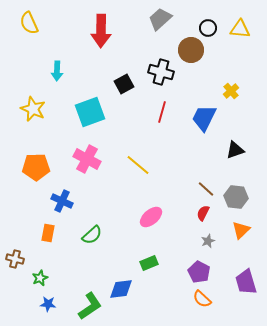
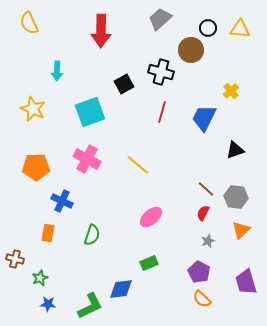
green semicircle: rotated 30 degrees counterclockwise
green L-shape: rotated 8 degrees clockwise
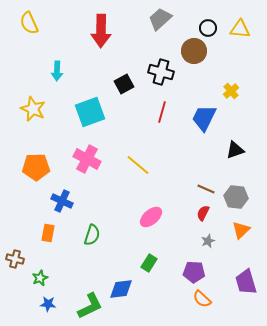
brown circle: moved 3 px right, 1 px down
brown line: rotated 18 degrees counterclockwise
green rectangle: rotated 36 degrees counterclockwise
purple pentagon: moved 5 px left; rotated 25 degrees counterclockwise
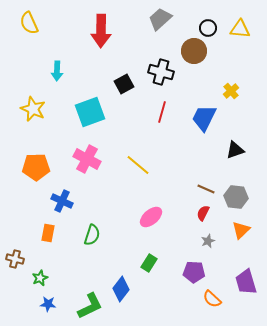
blue diamond: rotated 45 degrees counterclockwise
orange semicircle: moved 10 px right
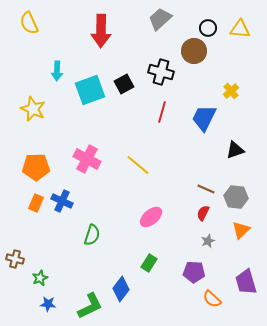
cyan square: moved 22 px up
orange rectangle: moved 12 px left, 30 px up; rotated 12 degrees clockwise
